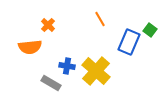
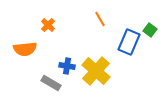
orange semicircle: moved 5 px left, 2 px down
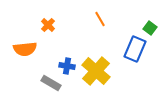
green square: moved 2 px up
blue rectangle: moved 6 px right, 7 px down
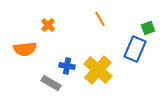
green square: moved 2 px left; rotated 32 degrees clockwise
yellow cross: moved 2 px right, 1 px up
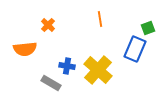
orange line: rotated 21 degrees clockwise
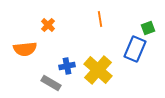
blue cross: rotated 21 degrees counterclockwise
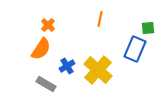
orange line: rotated 21 degrees clockwise
green square: rotated 16 degrees clockwise
orange semicircle: moved 16 px right; rotated 50 degrees counterclockwise
blue cross: rotated 21 degrees counterclockwise
gray rectangle: moved 5 px left, 1 px down
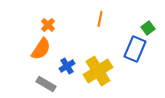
green square: rotated 32 degrees counterclockwise
yellow cross: moved 1 px down; rotated 16 degrees clockwise
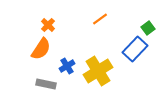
orange line: rotated 42 degrees clockwise
blue rectangle: rotated 20 degrees clockwise
gray rectangle: rotated 18 degrees counterclockwise
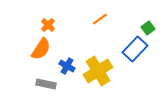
blue cross: rotated 28 degrees counterclockwise
